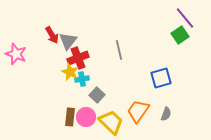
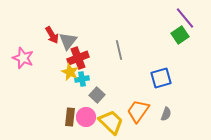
pink star: moved 7 px right, 4 px down
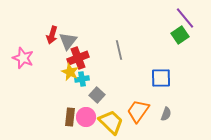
red arrow: rotated 48 degrees clockwise
blue square: rotated 15 degrees clockwise
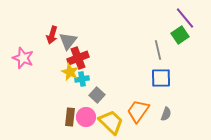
gray line: moved 39 px right
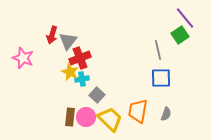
red cross: moved 2 px right
orange trapezoid: rotated 25 degrees counterclockwise
yellow trapezoid: moved 1 px left, 3 px up
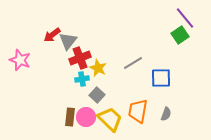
red arrow: rotated 36 degrees clockwise
gray line: moved 25 px left, 13 px down; rotated 72 degrees clockwise
pink star: moved 3 px left, 2 px down
yellow star: moved 28 px right, 4 px up
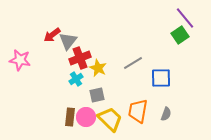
pink star: rotated 10 degrees counterclockwise
cyan cross: moved 6 px left; rotated 24 degrees counterclockwise
gray square: rotated 35 degrees clockwise
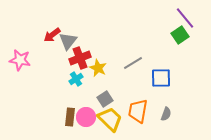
gray square: moved 8 px right, 4 px down; rotated 21 degrees counterclockwise
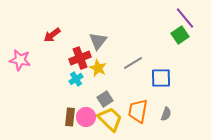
gray triangle: moved 30 px right
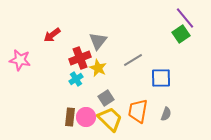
green square: moved 1 px right, 1 px up
gray line: moved 3 px up
gray square: moved 1 px right, 1 px up
